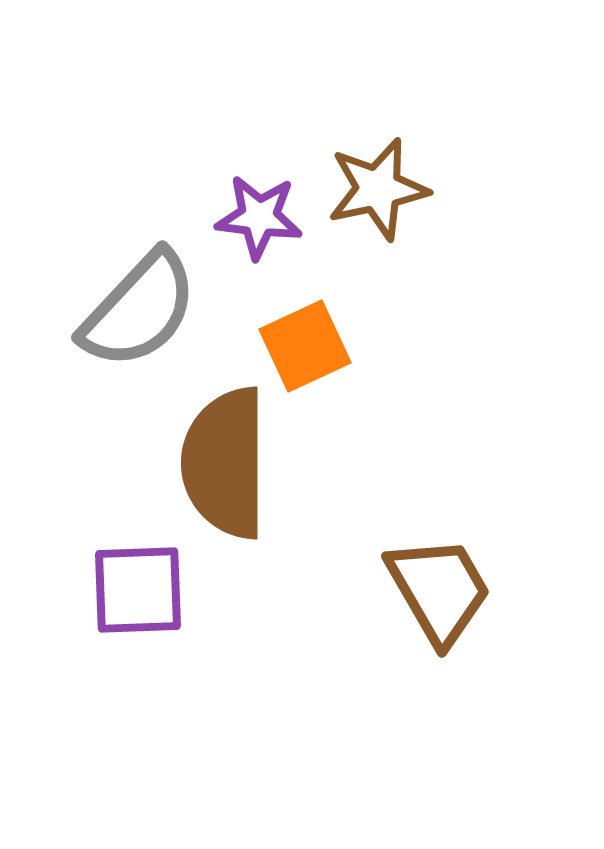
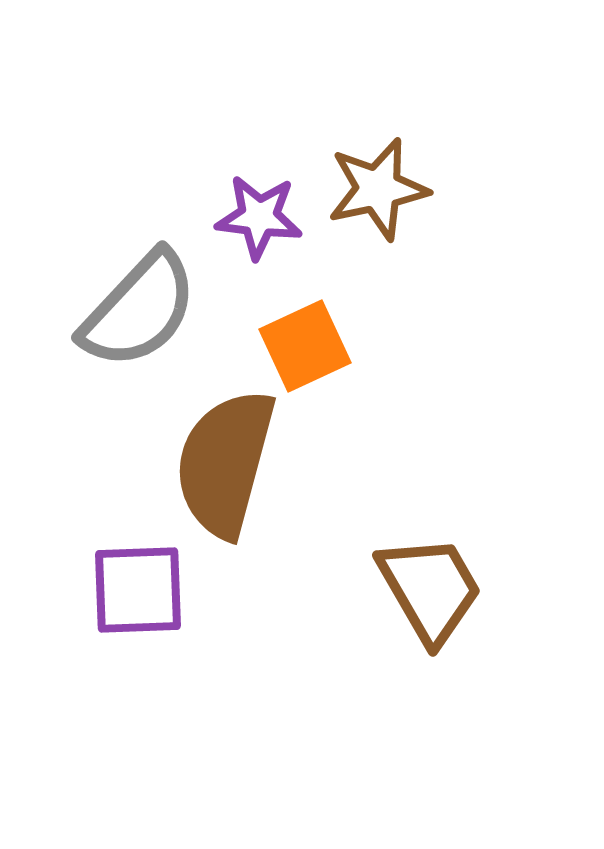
brown semicircle: rotated 15 degrees clockwise
brown trapezoid: moved 9 px left, 1 px up
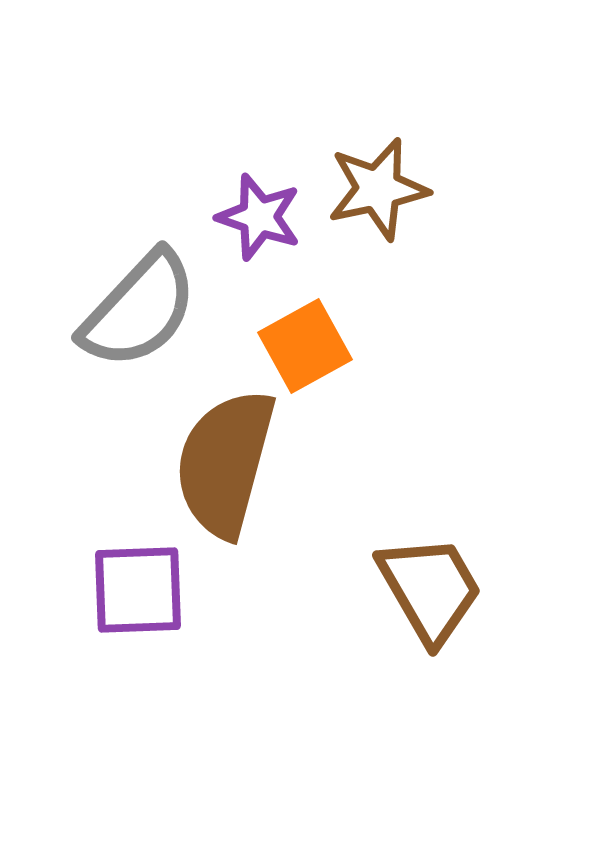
purple star: rotated 12 degrees clockwise
orange square: rotated 4 degrees counterclockwise
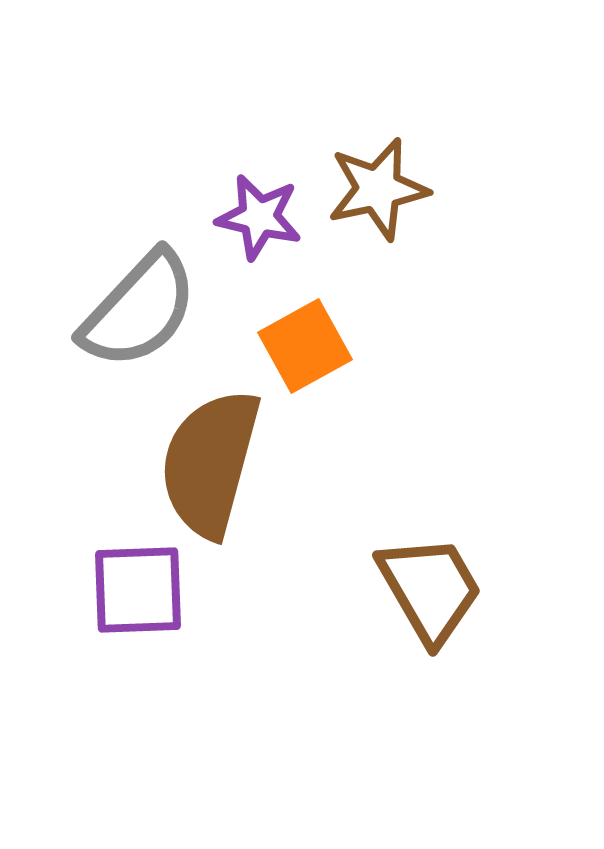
purple star: rotated 6 degrees counterclockwise
brown semicircle: moved 15 px left
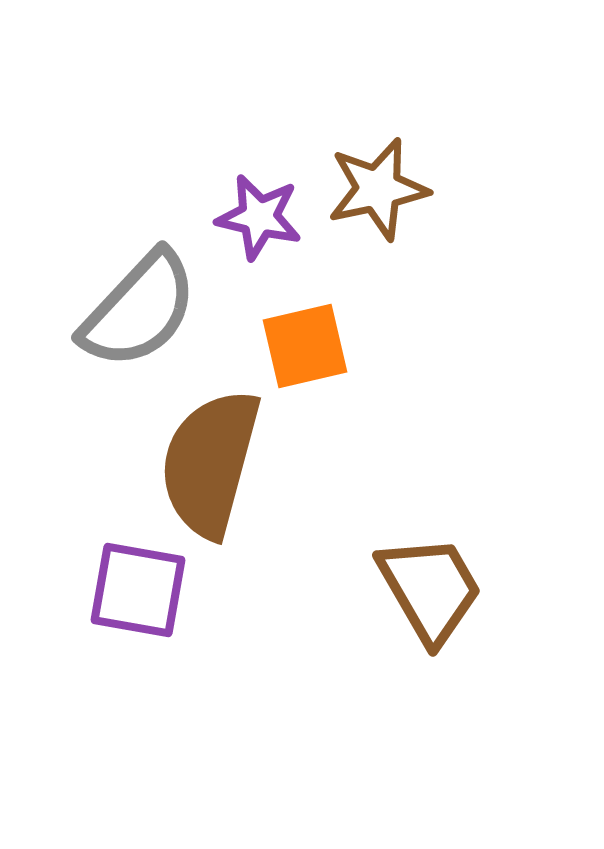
orange square: rotated 16 degrees clockwise
purple square: rotated 12 degrees clockwise
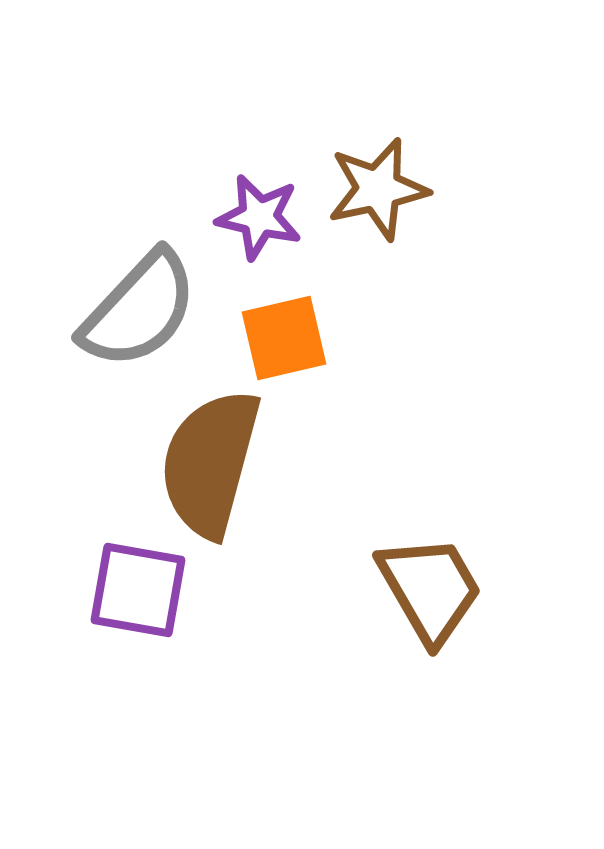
orange square: moved 21 px left, 8 px up
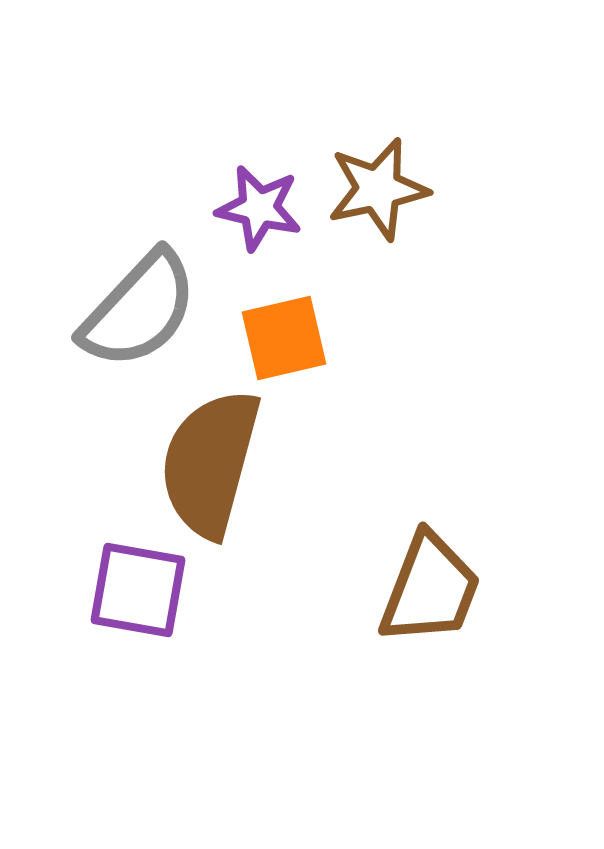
purple star: moved 9 px up
brown trapezoid: rotated 51 degrees clockwise
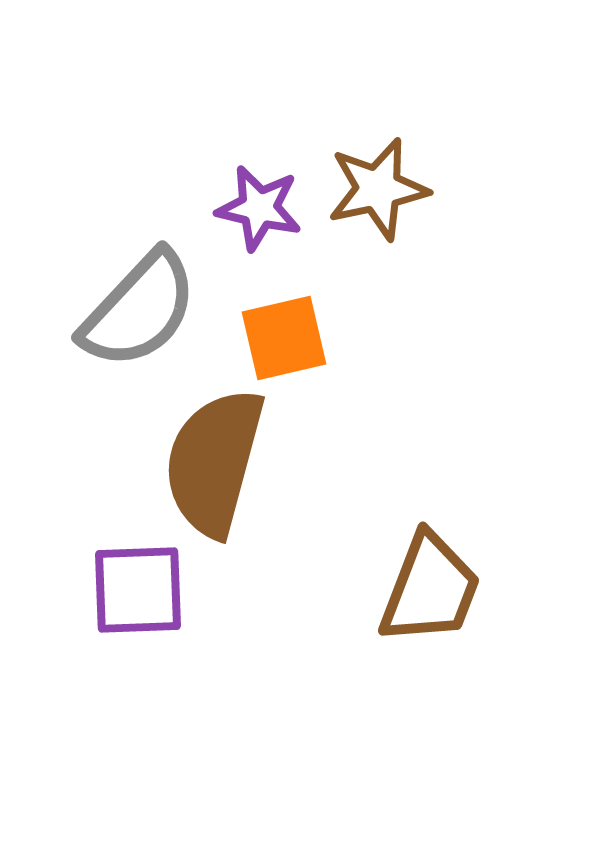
brown semicircle: moved 4 px right, 1 px up
purple square: rotated 12 degrees counterclockwise
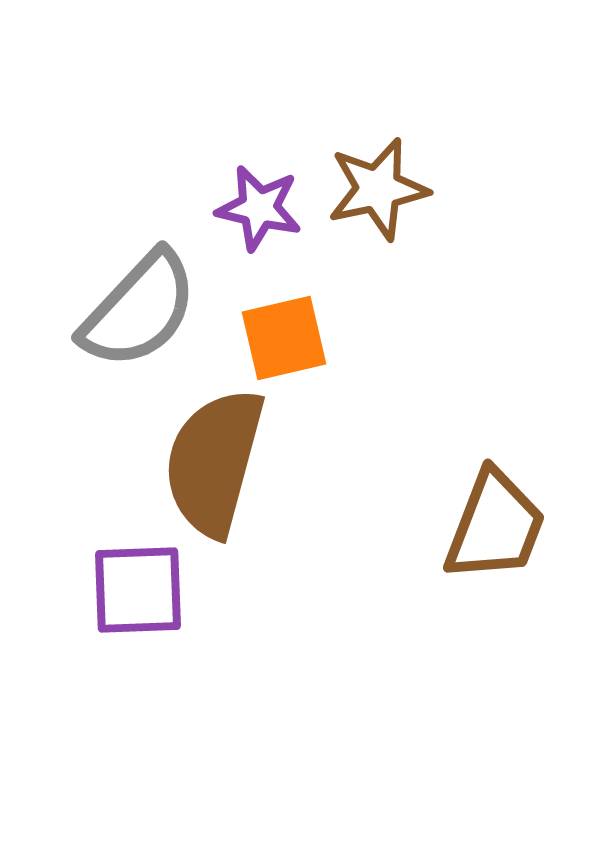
brown trapezoid: moved 65 px right, 63 px up
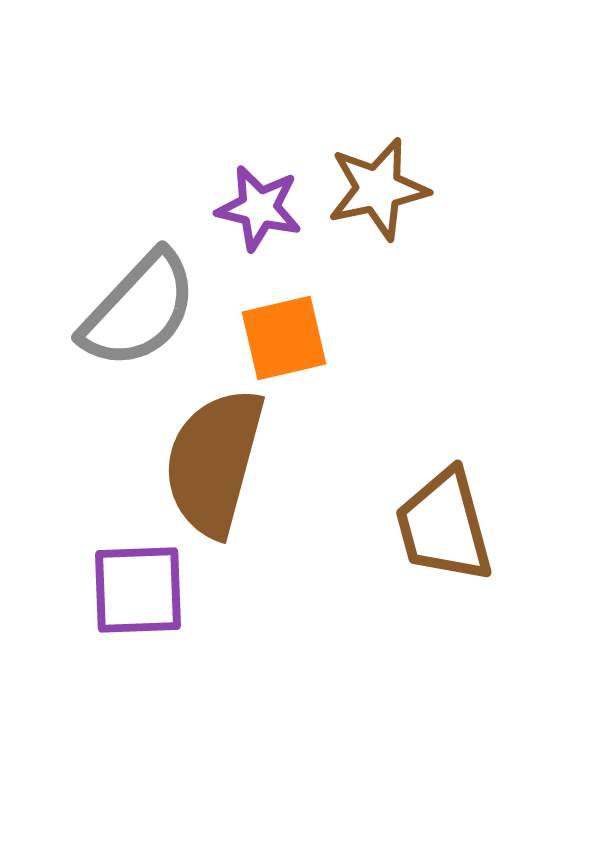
brown trapezoid: moved 51 px left; rotated 144 degrees clockwise
